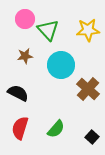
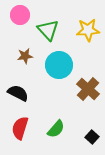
pink circle: moved 5 px left, 4 px up
cyan circle: moved 2 px left
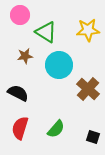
green triangle: moved 2 px left, 2 px down; rotated 15 degrees counterclockwise
black square: moved 1 px right; rotated 24 degrees counterclockwise
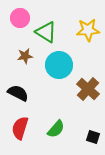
pink circle: moved 3 px down
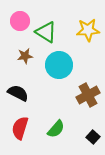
pink circle: moved 3 px down
brown cross: moved 6 px down; rotated 20 degrees clockwise
black square: rotated 24 degrees clockwise
